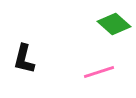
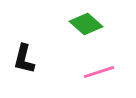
green diamond: moved 28 px left
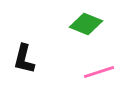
green diamond: rotated 20 degrees counterclockwise
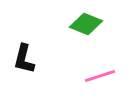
pink line: moved 1 px right, 4 px down
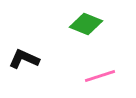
black L-shape: rotated 100 degrees clockwise
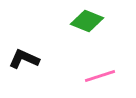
green diamond: moved 1 px right, 3 px up
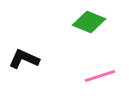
green diamond: moved 2 px right, 1 px down
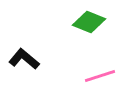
black L-shape: rotated 16 degrees clockwise
